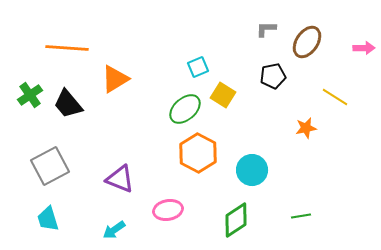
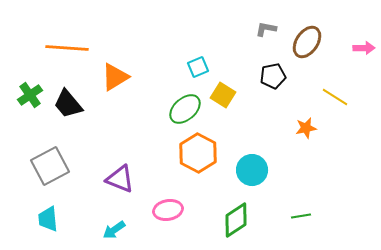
gray L-shape: rotated 10 degrees clockwise
orange triangle: moved 2 px up
cyan trapezoid: rotated 12 degrees clockwise
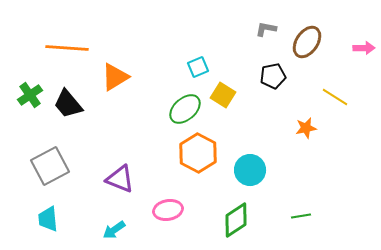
cyan circle: moved 2 px left
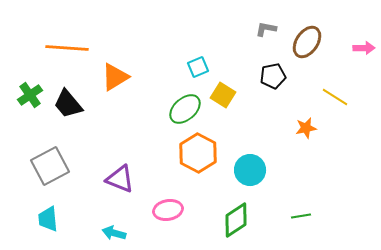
cyan arrow: moved 3 px down; rotated 50 degrees clockwise
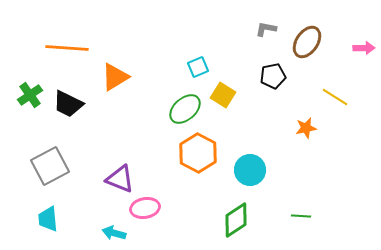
black trapezoid: rotated 24 degrees counterclockwise
pink ellipse: moved 23 px left, 2 px up
green line: rotated 12 degrees clockwise
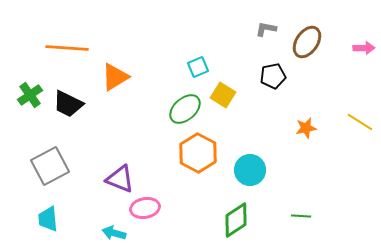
yellow line: moved 25 px right, 25 px down
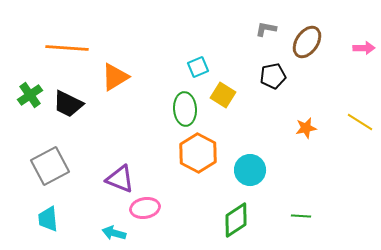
green ellipse: rotated 52 degrees counterclockwise
